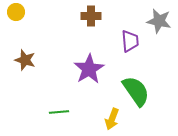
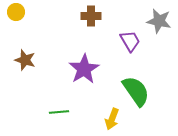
purple trapezoid: rotated 25 degrees counterclockwise
purple star: moved 5 px left
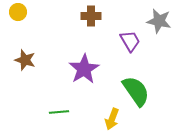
yellow circle: moved 2 px right
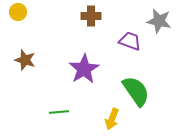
purple trapezoid: rotated 40 degrees counterclockwise
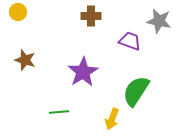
purple star: moved 1 px left, 3 px down
green semicircle: rotated 112 degrees counterclockwise
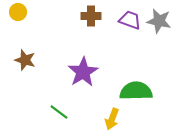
purple trapezoid: moved 21 px up
green semicircle: rotated 56 degrees clockwise
green line: rotated 42 degrees clockwise
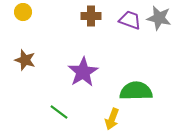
yellow circle: moved 5 px right
gray star: moved 3 px up
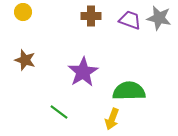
green semicircle: moved 7 px left
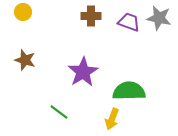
purple trapezoid: moved 1 px left, 2 px down
